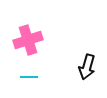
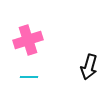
black arrow: moved 2 px right
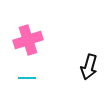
cyan line: moved 2 px left, 1 px down
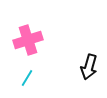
cyan line: rotated 60 degrees counterclockwise
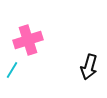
cyan line: moved 15 px left, 8 px up
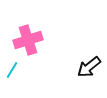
black arrow: rotated 35 degrees clockwise
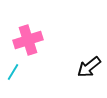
cyan line: moved 1 px right, 2 px down
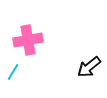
pink cross: rotated 8 degrees clockwise
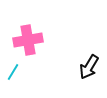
black arrow: rotated 20 degrees counterclockwise
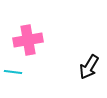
cyan line: rotated 66 degrees clockwise
